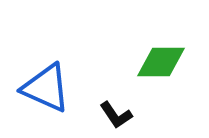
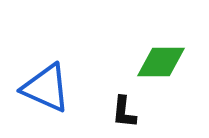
black L-shape: moved 8 px right, 3 px up; rotated 40 degrees clockwise
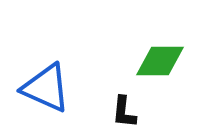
green diamond: moved 1 px left, 1 px up
